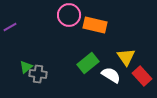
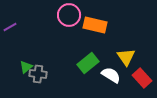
red rectangle: moved 2 px down
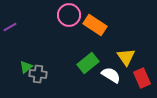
orange rectangle: rotated 20 degrees clockwise
red rectangle: rotated 18 degrees clockwise
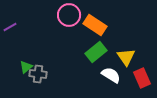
green rectangle: moved 8 px right, 11 px up
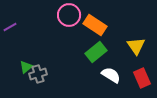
yellow triangle: moved 10 px right, 11 px up
gray cross: rotated 24 degrees counterclockwise
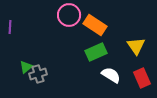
purple line: rotated 56 degrees counterclockwise
green rectangle: rotated 15 degrees clockwise
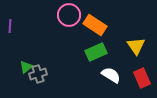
purple line: moved 1 px up
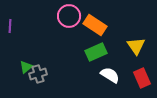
pink circle: moved 1 px down
white semicircle: moved 1 px left
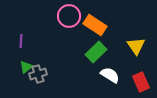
purple line: moved 11 px right, 15 px down
green rectangle: rotated 20 degrees counterclockwise
red rectangle: moved 1 px left, 4 px down
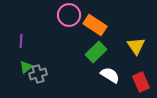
pink circle: moved 1 px up
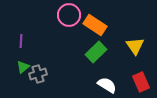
yellow triangle: moved 1 px left
green triangle: moved 3 px left
white semicircle: moved 3 px left, 10 px down
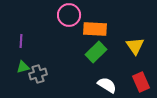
orange rectangle: moved 4 px down; rotated 30 degrees counterclockwise
green triangle: rotated 24 degrees clockwise
